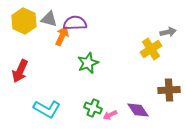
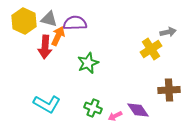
orange arrow: moved 4 px left
red arrow: moved 25 px right, 24 px up; rotated 20 degrees counterclockwise
cyan L-shape: moved 5 px up
pink arrow: moved 5 px right, 1 px down
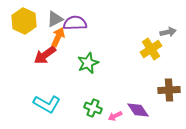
gray triangle: moved 6 px right; rotated 42 degrees counterclockwise
orange arrow: moved 1 px down
red arrow: moved 8 px down; rotated 50 degrees clockwise
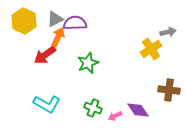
brown cross: rotated 10 degrees clockwise
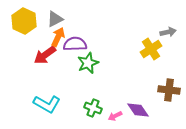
purple semicircle: moved 21 px down
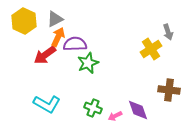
gray arrow: rotated 84 degrees clockwise
purple diamond: rotated 15 degrees clockwise
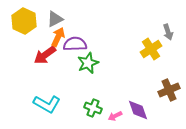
brown cross: rotated 30 degrees counterclockwise
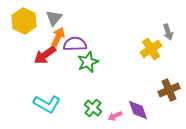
gray triangle: moved 1 px left, 1 px up; rotated 24 degrees counterclockwise
green star: moved 1 px up
green cross: rotated 18 degrees clockwise
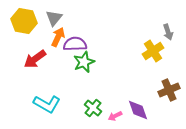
yellow hexagon: rotated 15 degrees counterclockwise
yellow cross: moved 2 px right, 2 px down
red arrow: moved 10 px left, 4 px down
green star: moved 4 px left
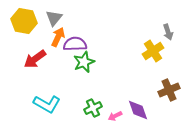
green cross: rotated 24 degrees clockwise
